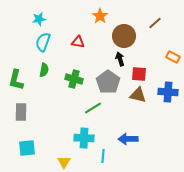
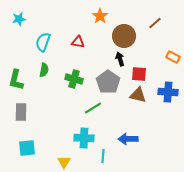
cyan star: moved 20 px left
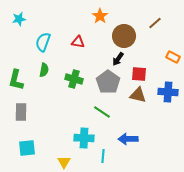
black arrow: moved 2 px left; rotated 128 degrees counterclockwise
green line: moved 9 px right, 4 px down; rotated 66 degrees clockwise
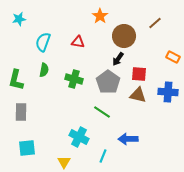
cyan cross: moved 5 px left, 1 px up; rotated 24 degrees clockwise
cyan line: rotated 16 degrees clockwise
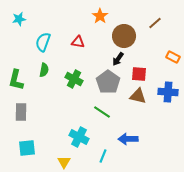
green cross: rotated 12 degrees clockwise
brown triangle: moved 1 px down
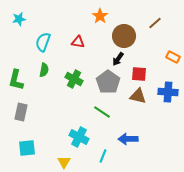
gray rectangle: rotated 12 degrees clockwise
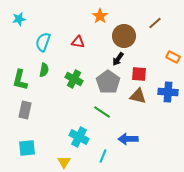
green L-shape: moved 4 px right
gray rectangle: moved 4 px right, 2 px up
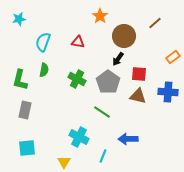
orange rectangle: rotated 64 degrees counterclockwise
green cross: moved 3 px right
